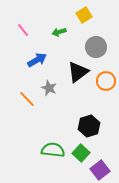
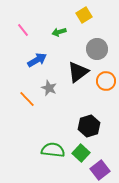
gray circle: moved 1 px right, 2 px down
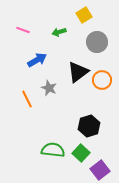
pink line: rotated 32 degrees counterclockwise
gray circle: moved 7 px up
orange circle: moved 4 px left, 1 px up
orange line: rotated 18 degrees clockwise
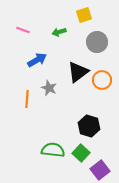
yellow square: rotated 14 degrees clockwise
orange line: rotated 30 degrees clockwise
black hexagon: rotated 25 degrees counterclockwise
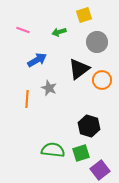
black triangle: moved 1 px right, 3 px up
green square: rotated 30 degrees clockwise
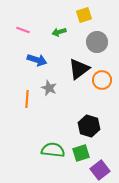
blue arrow: rotated 48 degrees clockwise
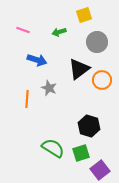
green semicircle: moved 2 px up; rotated 25 degrees clockwise
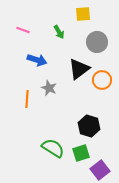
yellow square: moved 1 px left, 1 px up; rotated 14 degrees clockwise
green arrow: rotated 104 degrees counterclockwise
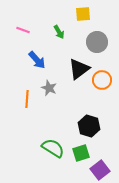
blue arrow: rotated 30 degrees clockwise
